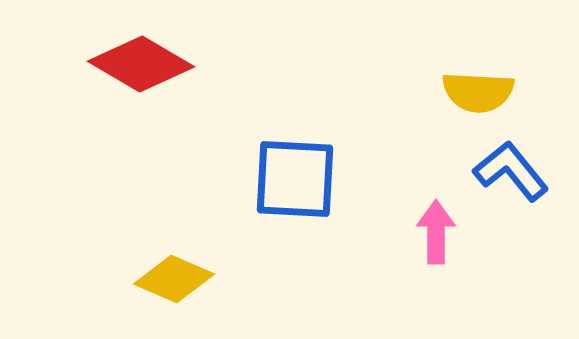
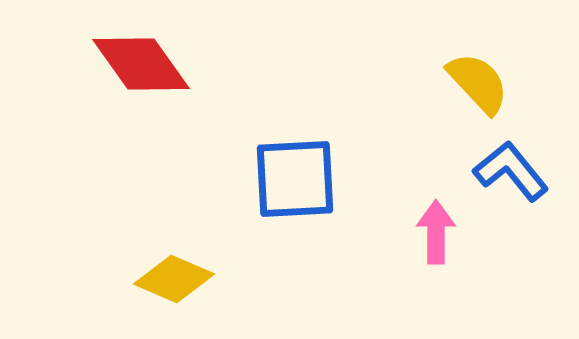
red diamond: rotated 24 degrees clockwise
yellow semicircle: moved 9 px up; rotated 136 degrees counterclockwise
blue square: rotated 6 degrees counterclockwise
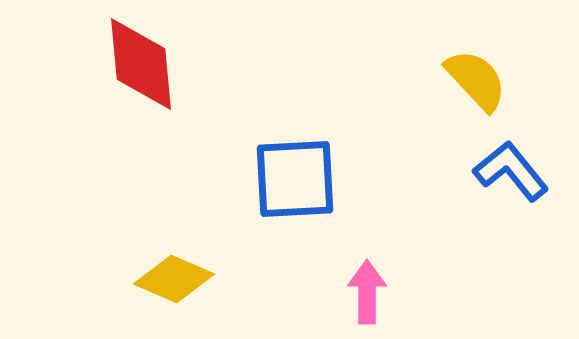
red diamond: rotated 30 degrees clockwise
yellow semicircle: moved 2 px left, 3 px up
pink arrow: moved 69 px left, 60 px down
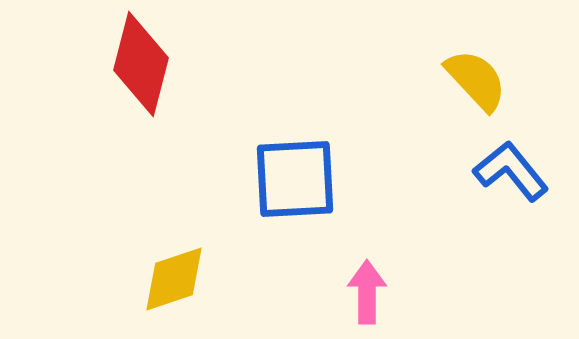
red diamond: rotated 20 degrees clockwise
yellow diamond: rotated 42 degrees counterclockwise
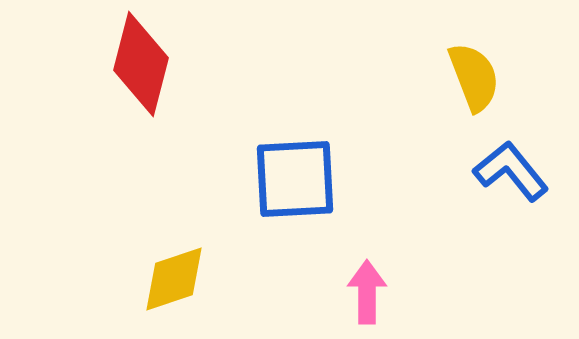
yellow semicircle: moved 2 px left, 3 px up; rotated 22 degrees clockwise
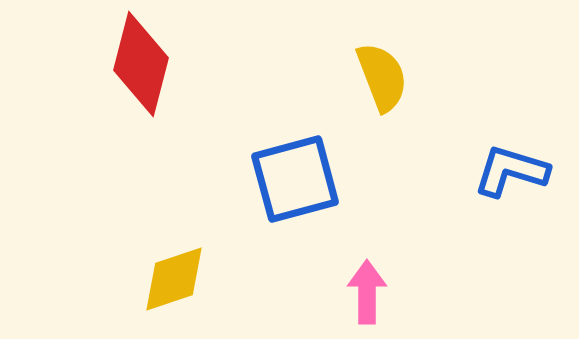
yellow semicircle: moved 92 px left
blue L-shape: rotated 34 degrees counterclockwise
blue square: rotated 12 degrees counterclockwise
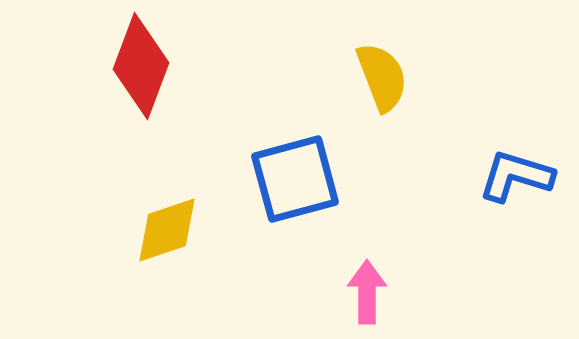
red diamond: moved 2 px down; rotated 6 degrees clockwise
blue L-shape: moved 5 px right, 5 px down
yellow diamond: moved 7 px left, 49 px up
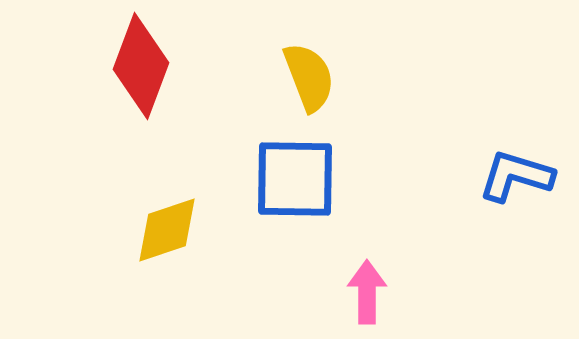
yellow semicircle: moved 73 px left
blue square: rotated 16 degrees clockwise
